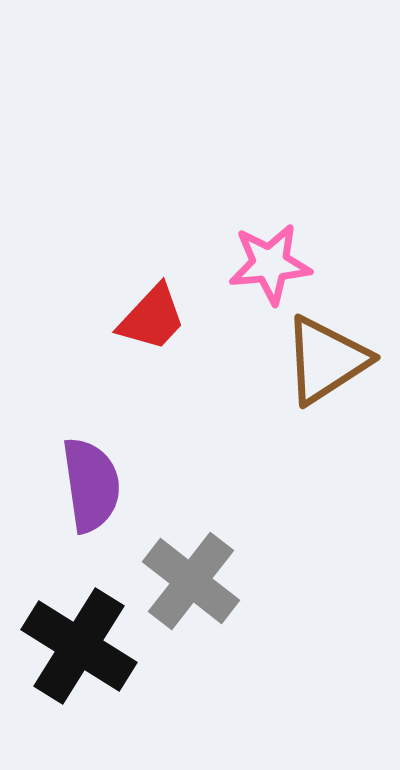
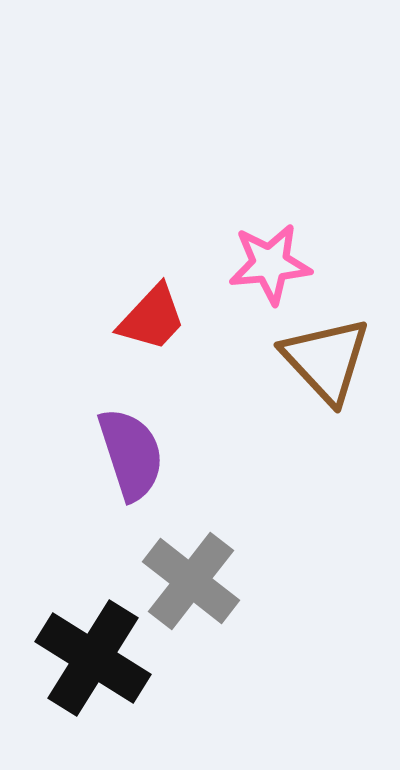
brown triangle: rotated 40 degrees counterclockwise
purple semicircle: moved 40 px right, 31 px up; rotated 10 degrees counterclockwise
black cross: moved 14 px right, 12 px down
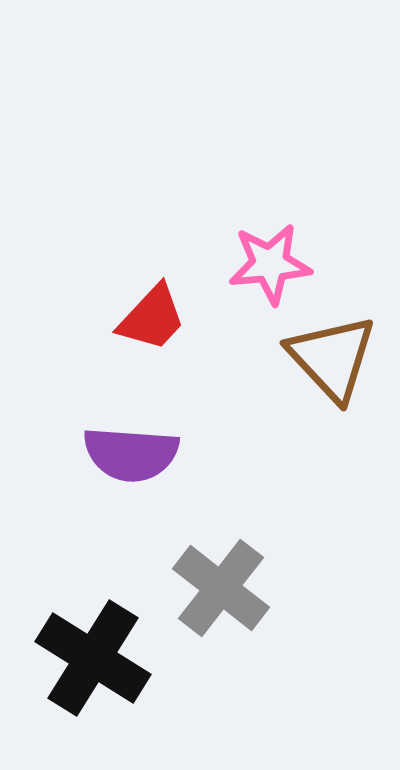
brown triangle: moved 6 px right, 2 px up
purple semicircle: rotated 112 degrees clockwise
gray cross: moved 30 px right, 7 px down
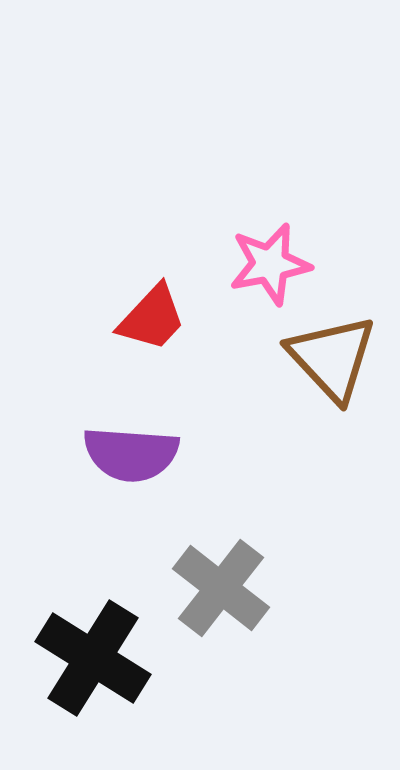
pink star: rotated 6 degrees counterclockwise
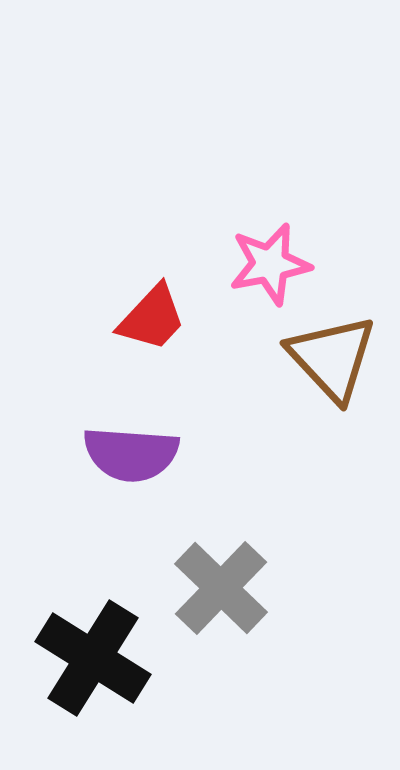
gray cross: rotated 6 degrees clockwise
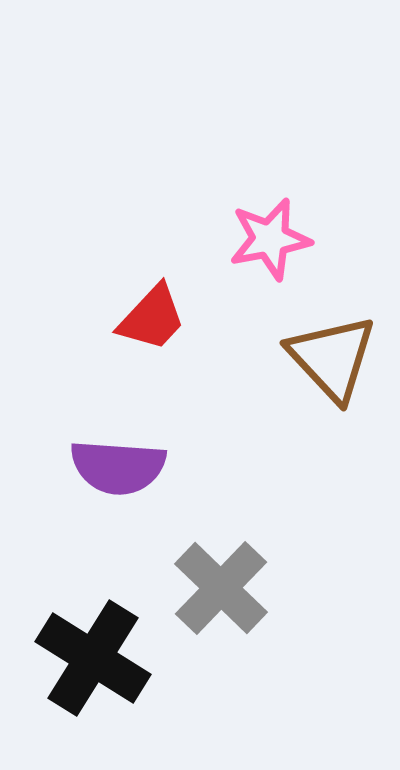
pink star: moved 25 px up
purple semicircle: moved 13 px left, 13 px down
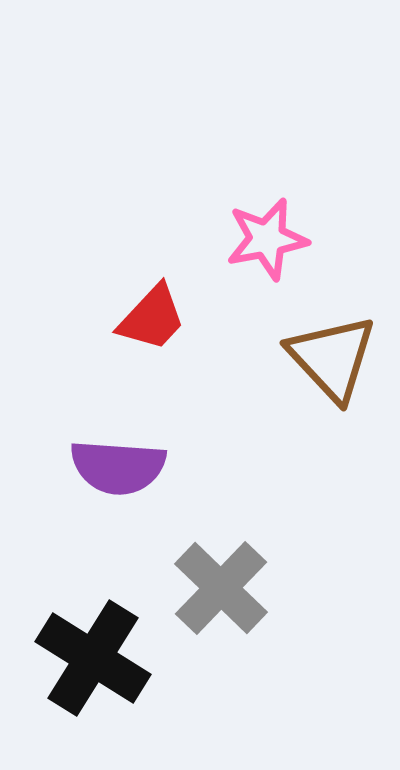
pink star: moved 3 px left
